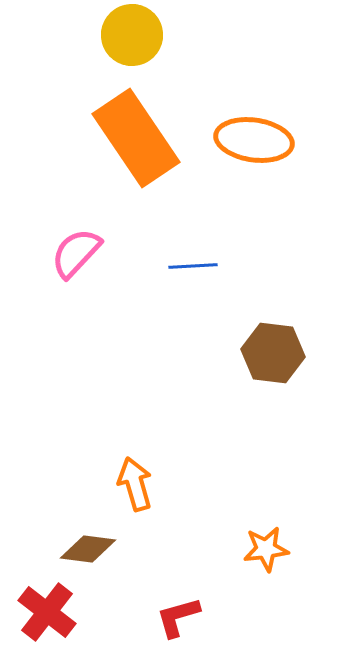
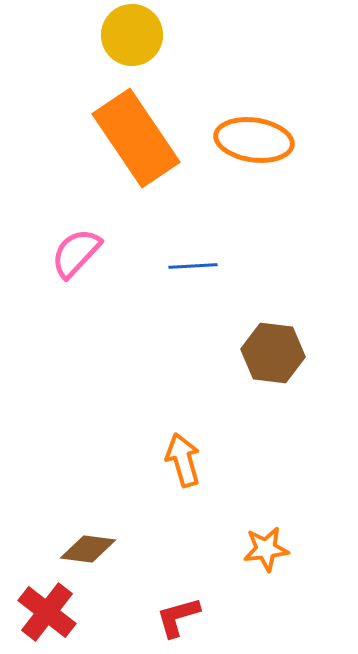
orange arrow: moved 48 px right, 24 px up
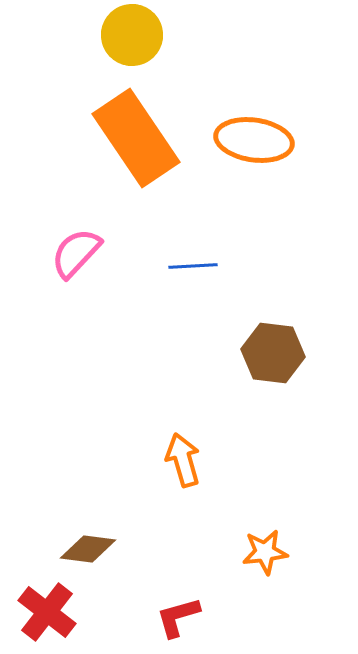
orange star: moved 1 px left, 3 px down
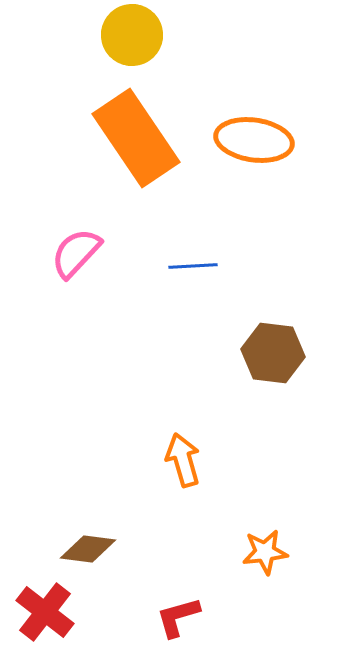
red cross: moved 2 px left
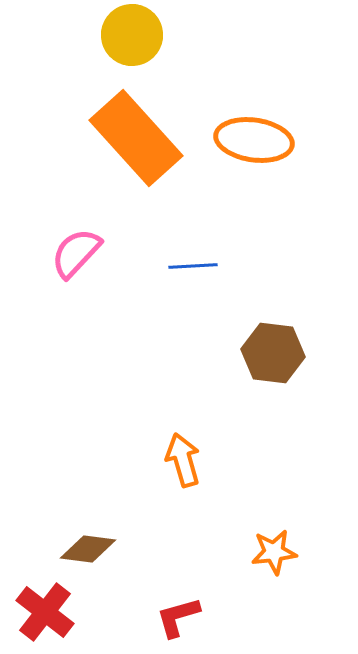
orange rectangle: rotated 8 degrees counterclockwise
orange star: moved 9 px right
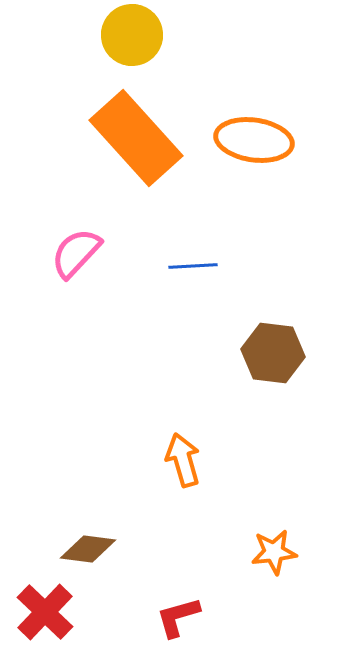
red cross: rotated 6 degrees clockwise
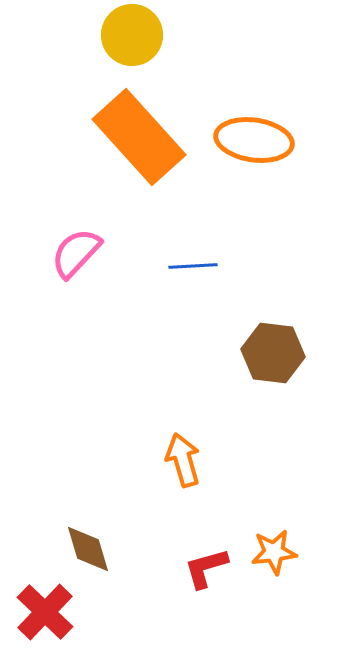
orange rectangle: moved 3 px right, 1 px up
brown diamond: rotated 66 degrees clockwise
red L-shape: moved 28 px right, 49 px up
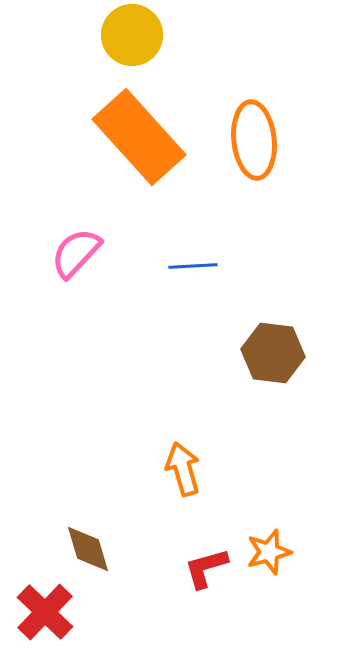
orange ellipse: rotated 76 degrees clockwise
orange arrow: moved 9 px down
orange star: moved 5 px left; rotated 9 degrees counterclockwise
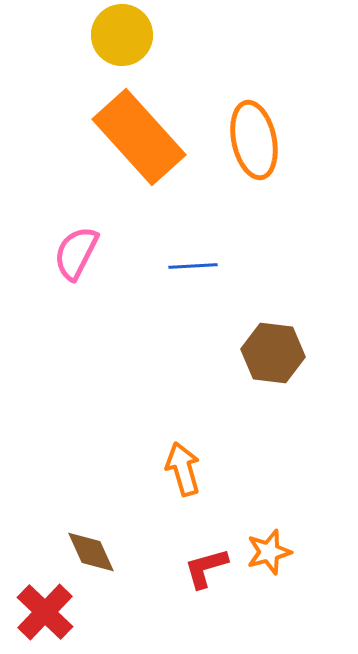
yellow circle: moved 10 px left
orange ellipse: rotated 6 degrees counterclockwise
pink semicircle: rotated 16 degrees counterclockwise
brown diamond: moved 3 px right, 3 px down; rotated 8 degrees counterclockwise
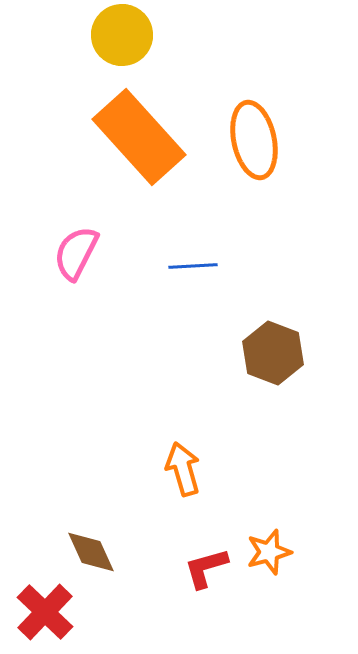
brown hexagon: rotated 14 degrees clockwise
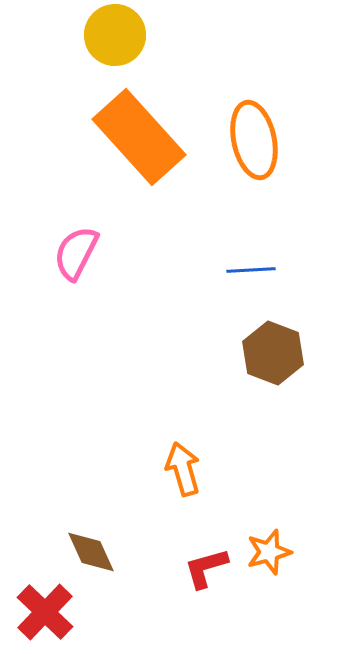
yellow circle: moved 7 px left
blue line: moved 58 px right, 4 px down
